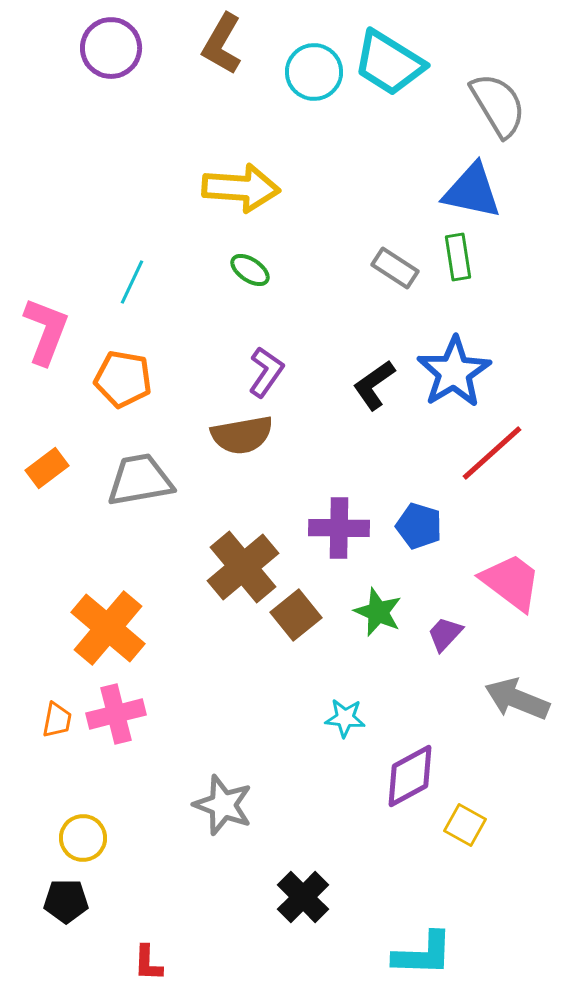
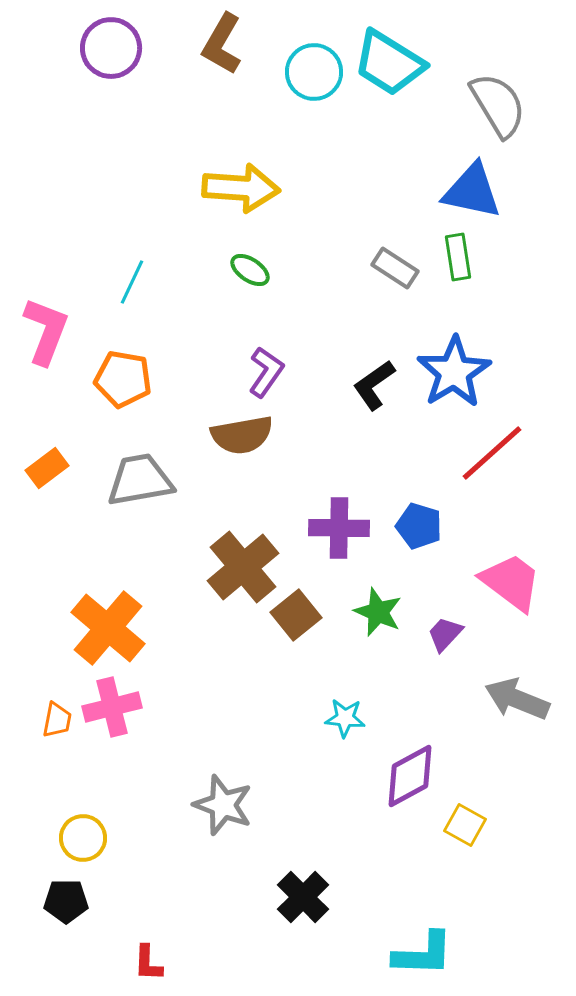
pink cross: moved 4 px left, 7 px up
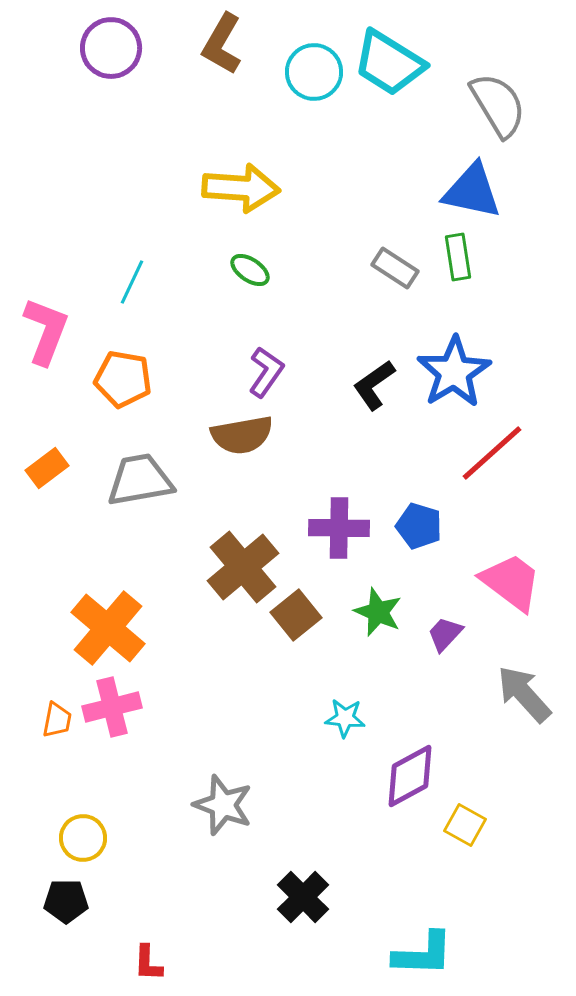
gray arrow: moved 7 px right, 5 px up; rotated 26 degrees clockwise
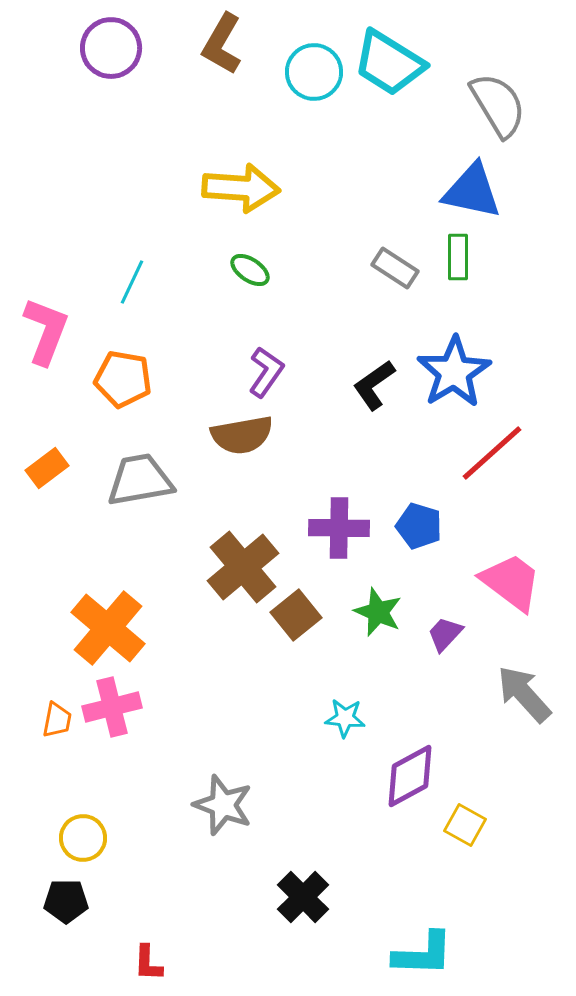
green rectangle: rotated 9 degrees clockwise
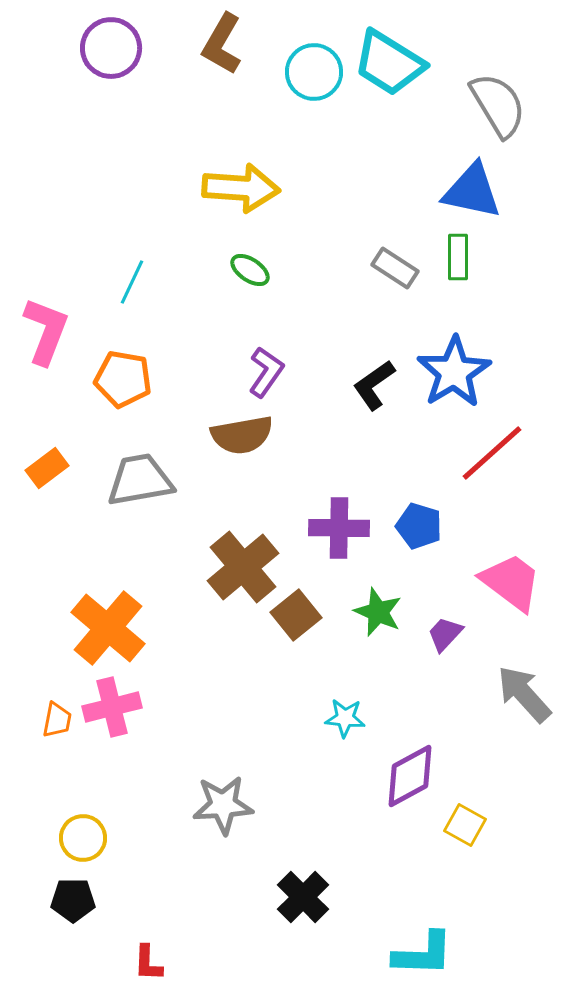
gray star: rotated 24 degrees counterclockwise
black pentagon: moved 7 px right, 1 px up
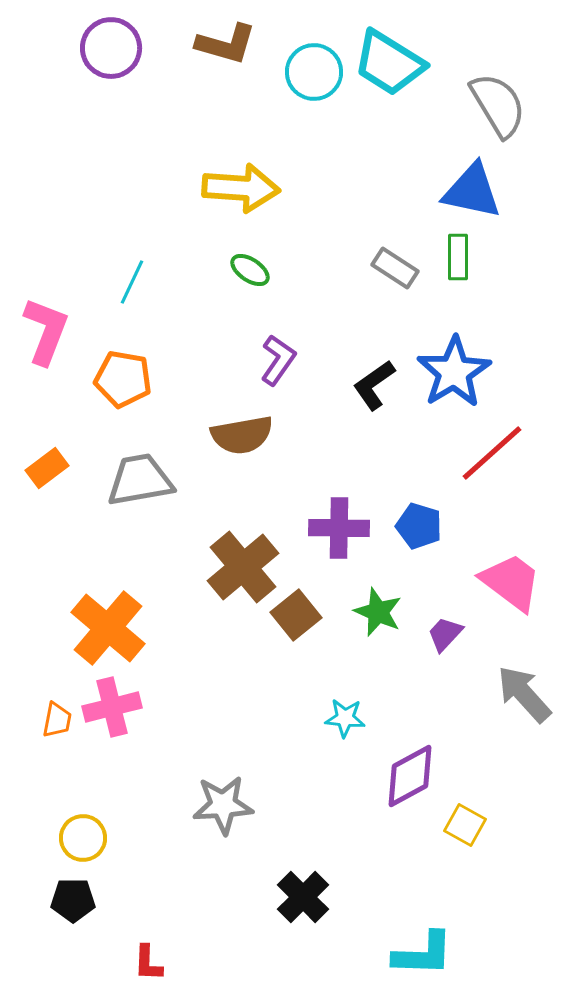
brown L-shape: moved 4 px right; rotated 104 degrees counterclockwise
purple L-shape: moved 12 px right, 12 px up
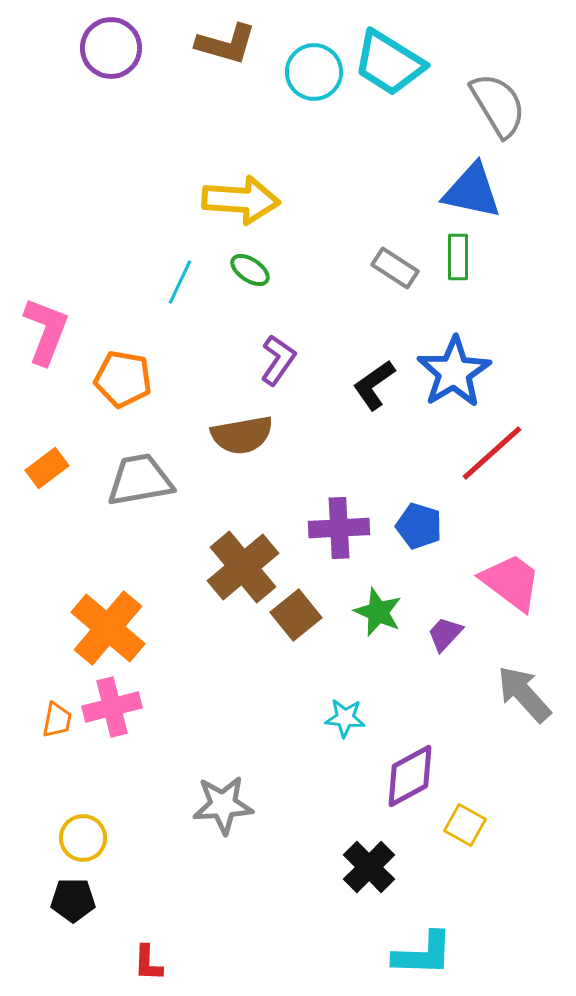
yellow arrow: moved 12 px down
cyan line: moved 48 px right
purple cross: rotated 4 degrees counterclockwise
black cross: moved 66 px right, 30 px up
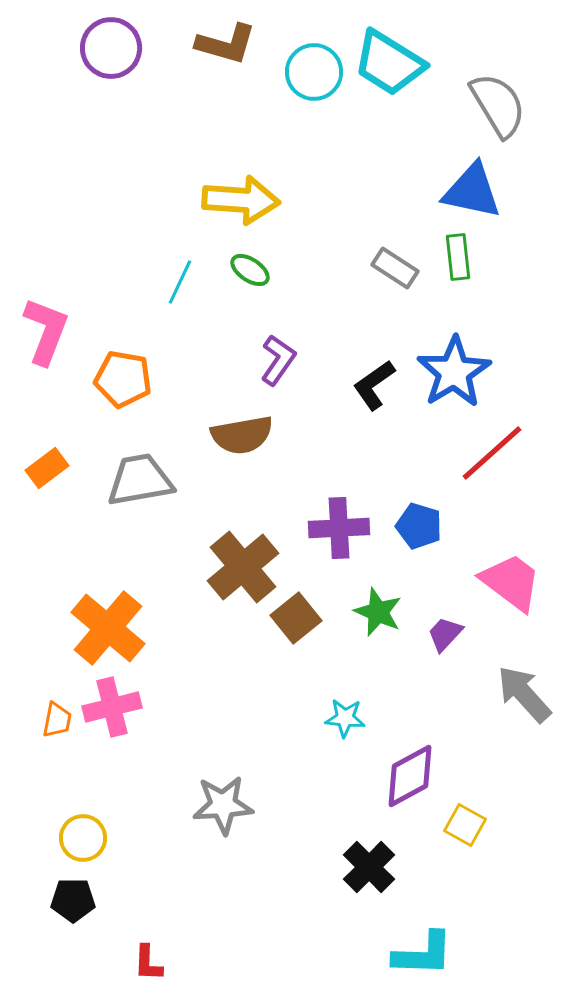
green rectangle: rotated 6 degrees counterclockwise
brown square: moved 3 px down
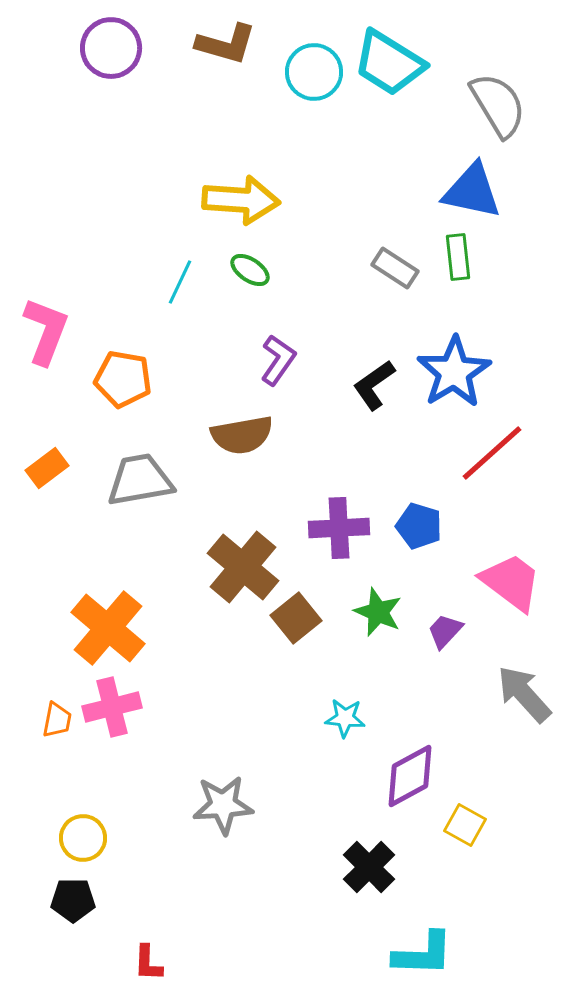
brown cross: rotated 10 degrees counterclockwise
purple trapezoid: moved 3 px up
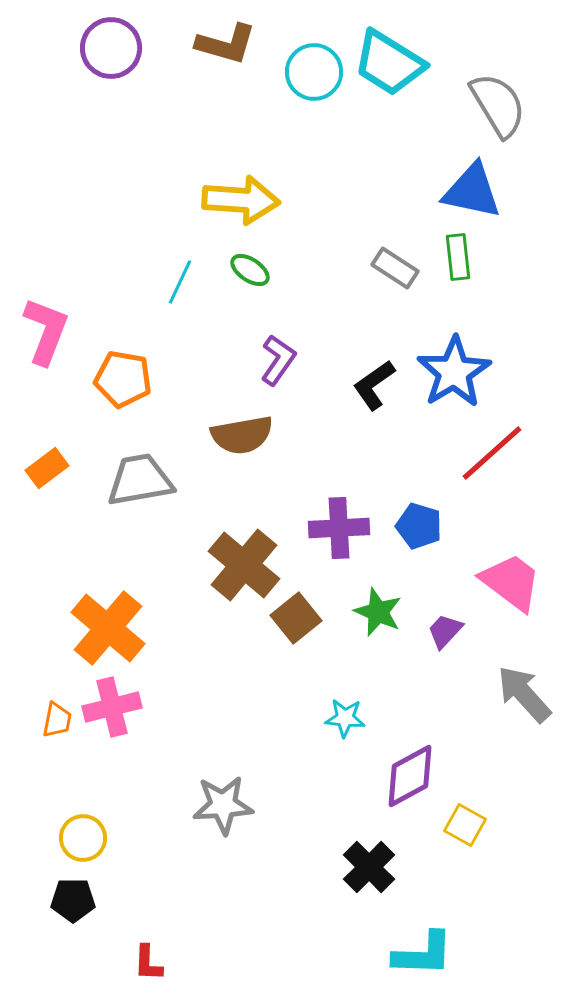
brown cross: moved 1 px right, 2 px up
